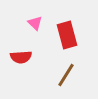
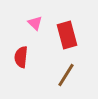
red semicircle: rotated 100 degrees clockwise
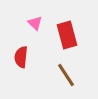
brown line: rotated 65 degrees counterclockwise
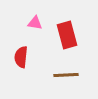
pink triangle: rotated 35 degrees counterclockwise
brown line: rotated 60 degrees counterclockwise
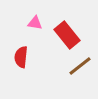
red rectangle: rotated 24 degrees counterclockwise
brown line: moved 14 px right, 9 px up; rotated 35 degrees counterclockwise
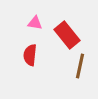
red semicircle: moved 9 px right, 2 px up
brown line: rotated 40 degrees counterclockwise
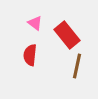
pink triangle: rotated 28 degrees clockwise
brown line: moved 3 px left
